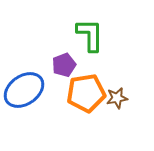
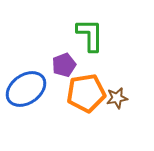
blue ellipse: moved 2 px right, 1 px up
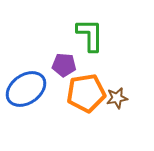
purple pentagon: rotated 25 degrees clockwise
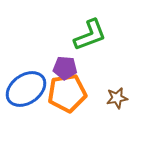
green L-shape: rotated 69 degrees clockwise
purple pentagon: moved 1 px right, 3 px down
orange pentagon: moved 19 px left
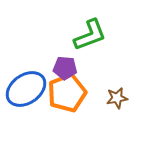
orange pentagon: rotated 12 degrees counterclockwise
